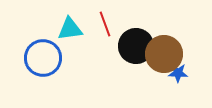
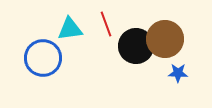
red line: moved 1 px right
brown circle: moved 1 px right, 15 px up
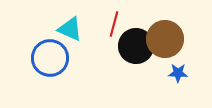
red line: moved 8 px right; rotated 35 degrees clockwise
cyan triangle: rotated 32 degrees clockwise
blue circle: moved 7 px right
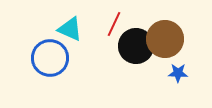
red line: rotated 10 degrees clockwise
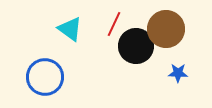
cyan triangle: rotated 12 degrees clockwise
brown circle: moved 1 px right, 10 px up
blue circle: moved 5 px left, 19 px down
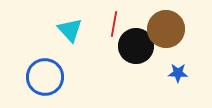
red line: rotated 15 degrees counterclockwise
cyan triangle: moved 1 px down; rotated 12 degrees clockwise
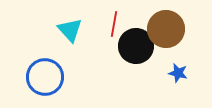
blue star: rotated 12 degrees clockwise
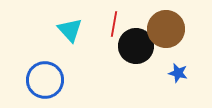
blue circle: moved 3 px down
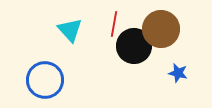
brown circle: moved 5 px left
black circle: moved 2 px left
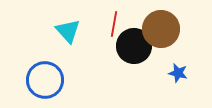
cyan triangle: moved 2 px left, 1 px down
